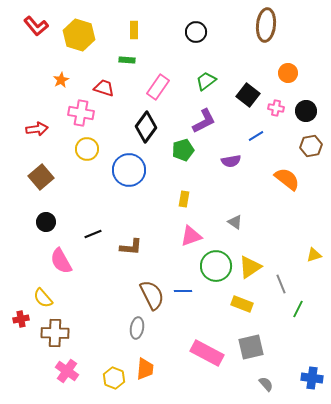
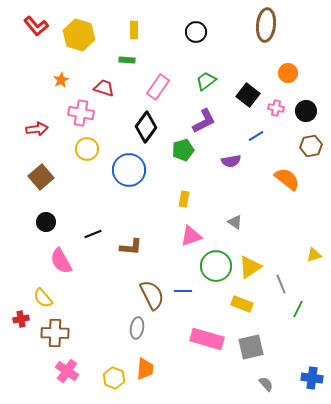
pink rectangle at (207, 353): moved 14 px up; rotated 12 degrees counterclockwise
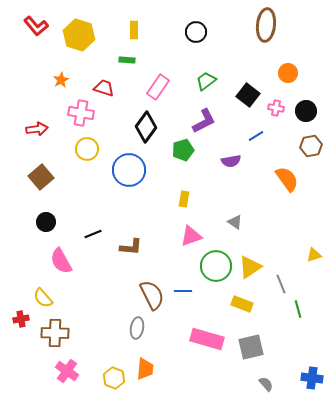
orange semicircle at (287, 179): rotated 16 degrees clockwise
green line at (298, 309): rotated 42 degrees counterclockwise
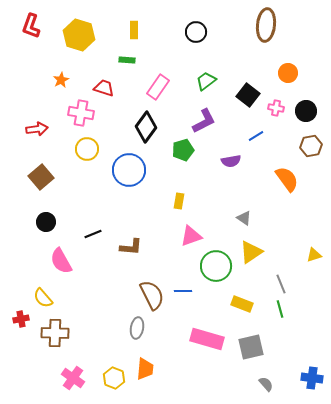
red L-shape at (36, 26): moved 5 px left; rotated 60 degrees clockwise
yellow rectangle at (184, 199): moved 5 px left, 2 px down
gray triangle at (235, 222): moved 9 px right, 4 px up
yellow triangle at (250, 267): moved 1 px right, 15 px up
green line at (298, 309): moved 18 px left
pink cross at (67, 371): moved 6 px right, 7 px down
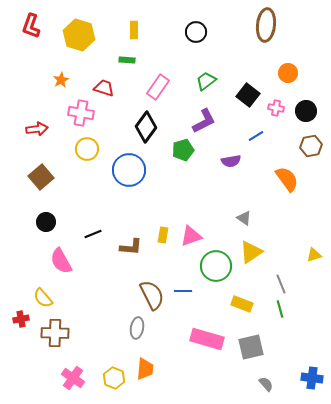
yellow rectangle at (179, 201): moved 16 px left, 34 px down
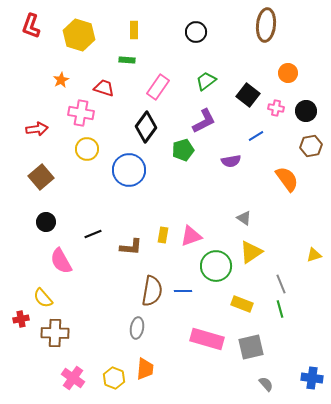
brown semicircle at (152, 295): moved 4 px up; rotated 36 degrees clockwise
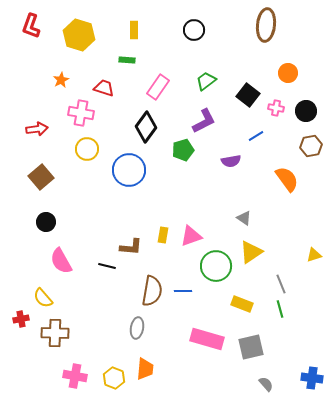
black circle at (196, 32): moved 2 px left, 2 px up
black line at (93, 234): moved 14 px right, 32 px down; rotated 36 degrees clockwise
pink cross at (73, 378): moved 2 px right, 2 px up; rotated 25 degrees counterclockwise
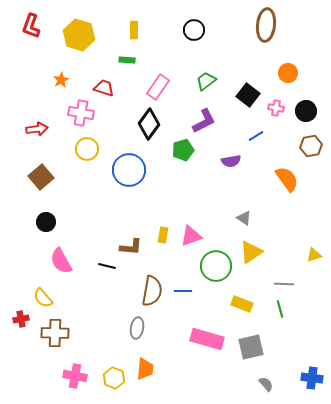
black diamond at (146, 127): moved 3 px right, 3 px up
gray line at (281, 284): moved 3 px right; rotated 66 degrees counterclockwise
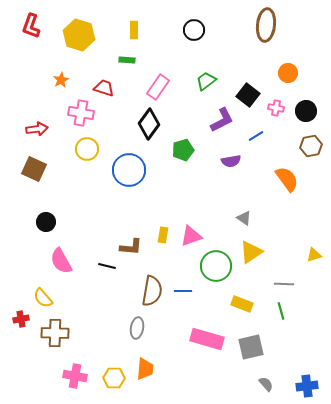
purple L-shape at (204, 121): moved 18 px right, 1 px up
brown square at (41, 177): moved 7 px left, 8 px up; rotated 25 degrees counterclockwise
green line at (280, 309): moved 1 px right, 2 px down
yellow hexagon at (114, 378): rotated 20 degrees counterclockwise
blue cross at (312, 378): moved 5 px left, 8 px down; rotated 15 degrees counterclockwise
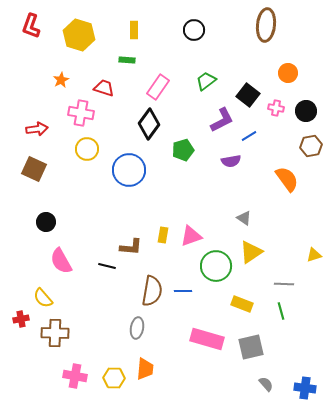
blue line at (256, 136): moved 7 px left
blue cross at (307, 386): moved 2 px left, 2 px down; rotated 15 degrees clockwise
